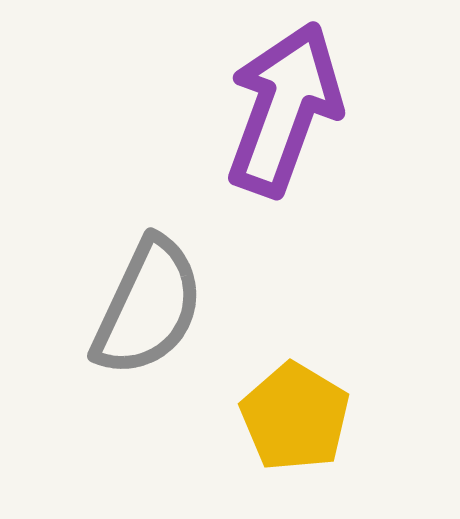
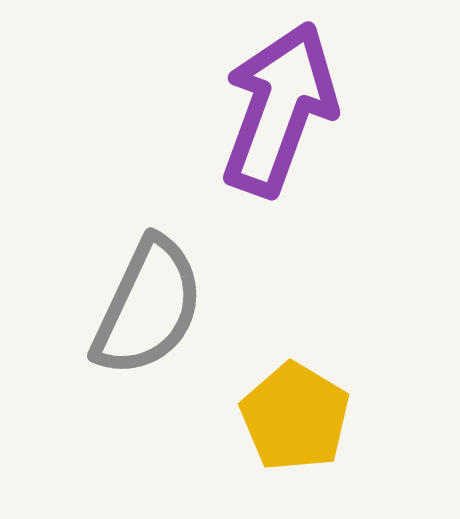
purple arrow: moved 5 px left
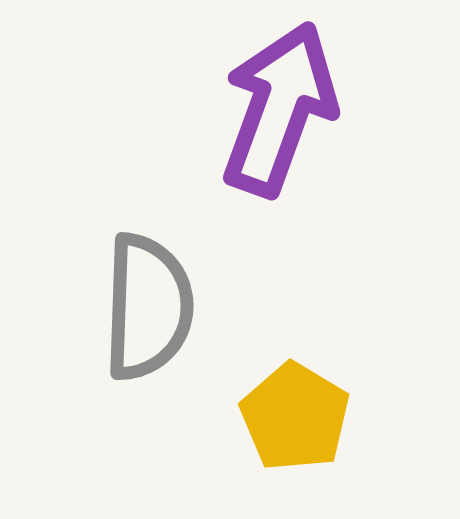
gray semicircle: rotated 23 degrees counterclockwise
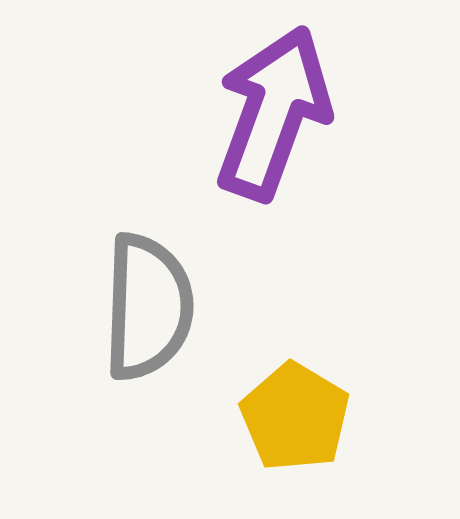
purple arrow: moved 6 px left, 4 px down
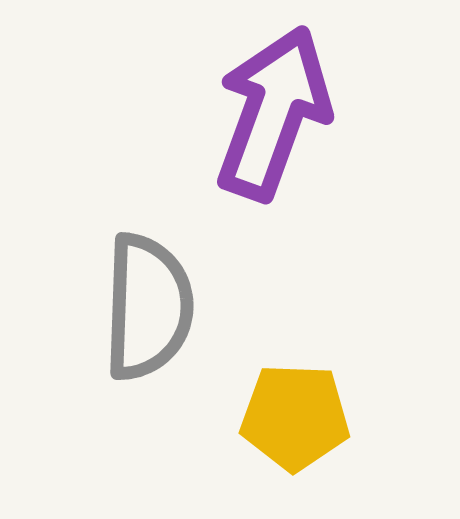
yellow pentagon: rotated 29 degrees counterclockwise
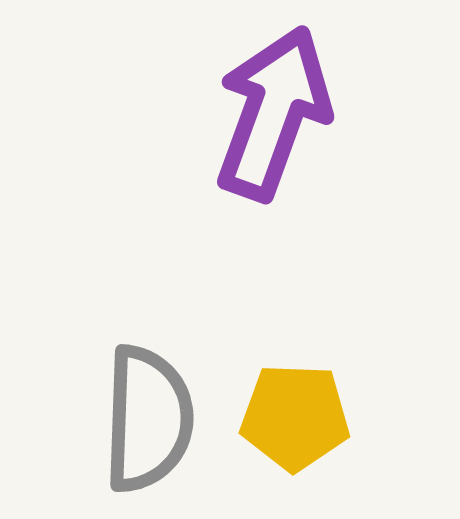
gray semicircle: moved 112 px down
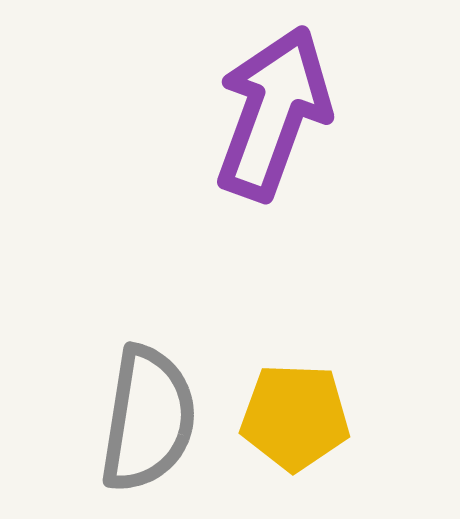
gray semicircle: rotated 7 degrees clockwise
